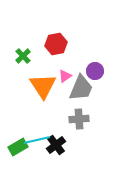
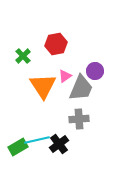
black cross: moved 3 px right, 1 px up
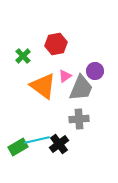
orange triangle: rotated 20 degrees counterclockwise
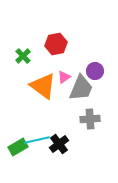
pink triangle: moved 1 px left, 1 px down
gray cross: moved 11 px right
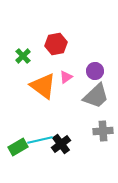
pink triangle: moved 2 px right
gray trapezoid: moved 15 px right, 8 px down; rotated 24 degrees clockwise
gray cross: moved 13 px right, 12 px down
cyan line: moved 3 px right
black cross: moved 2 px right
